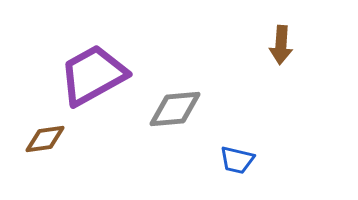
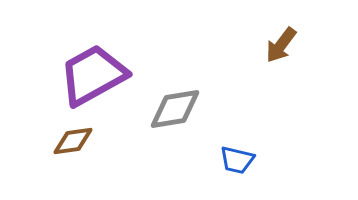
brown arrow: rotated 33 degrees clockwise
gray diamond: rotated 4 degrees counterclockwise
brown diamond: moved 28 px right, 2 px down
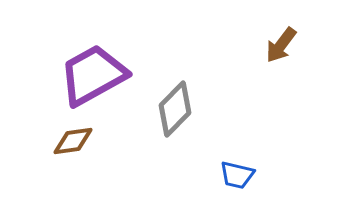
gray diamond: rotated 36 degrees counterclockwise
blue trapezoid: moved 15 px down
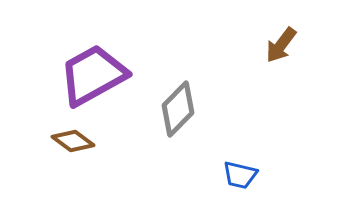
gray diamond: moved 3 px right
brown diamond: rotated 45 degrees clockwise
blue trapezoid: moved 3 px right
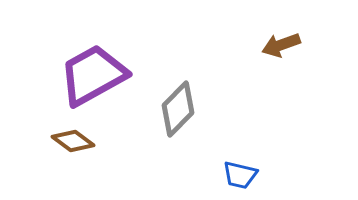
brown arrow: rotated 33 degrees clockwise
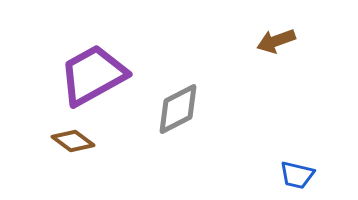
brown arrow: moved 5 px left, 4 px up
gray diamond: rotated 18 degrees clockwise
blue trapezoid: moved 57 px right
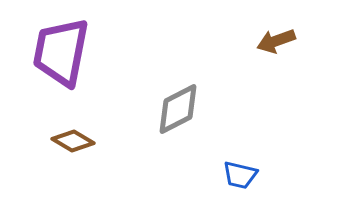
purple trapezoid: moved 32 px left, 23 px up; rotated 50 degrees counterclockwise
brown diamond: rotated 6 degrees counterclockwise
blue trapezoid: moved 57 px left
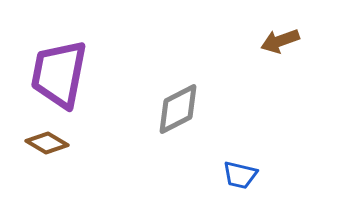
brown arrow: moved 4 px right
purple trapezoid: moved 2 px left, 22 px down
brown diamond: moved 26 px left, 2 px down
